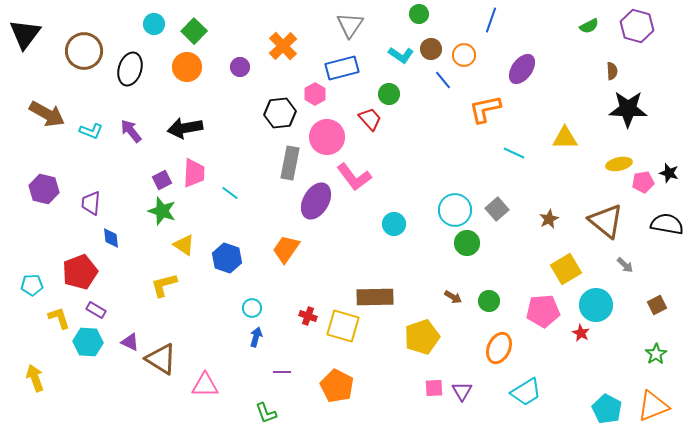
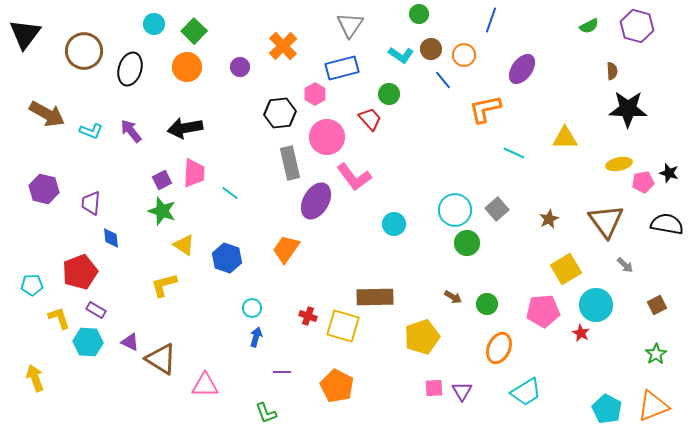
gray rectangle at (290, 163): rotated 24 degrees counterclockwise
brown triangle at (606, 221): rotated 15 degrees clockwise
green circle at (489, 301): moved 2 px left, 3 px down
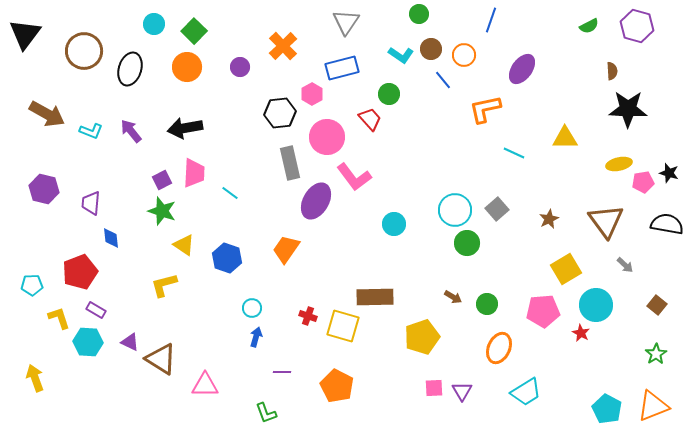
gray triangle at (350, 25): moved 4 px left, 3 px up
pink hexagon at (315, 94): moved 3 px left
brown square at (657, 305): rotated 24 degrees counterclockwise
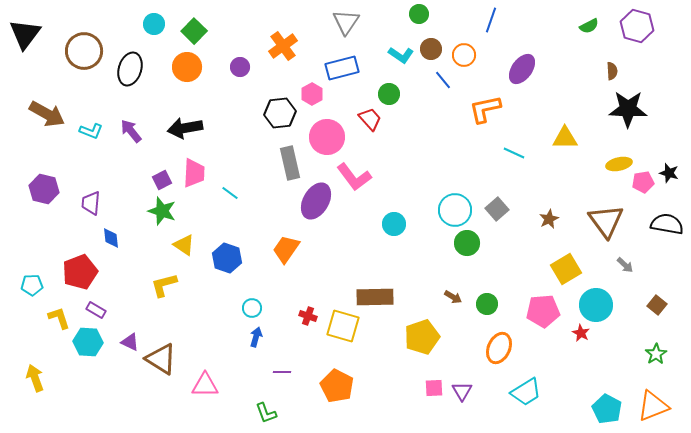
orange cross at (283, 46): rotated 8 degrees clockwise
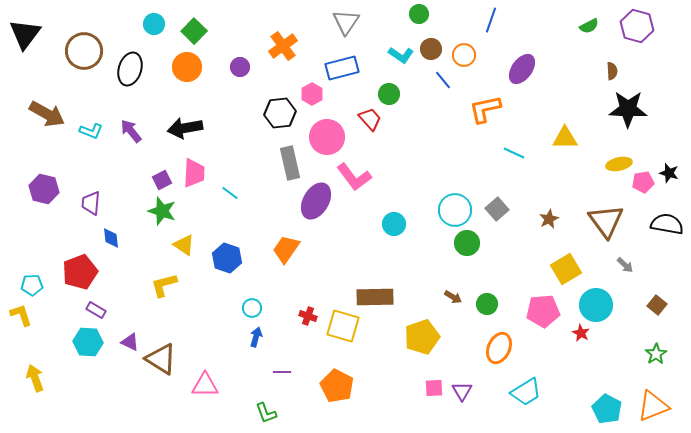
yellow L-shape at (59, 318): moved 38 px left, 3 px up
